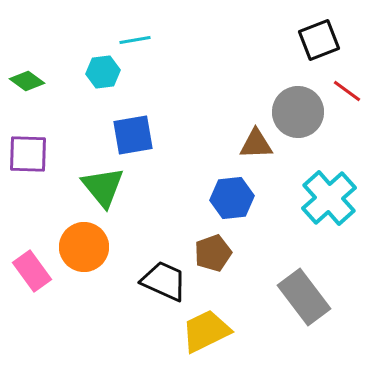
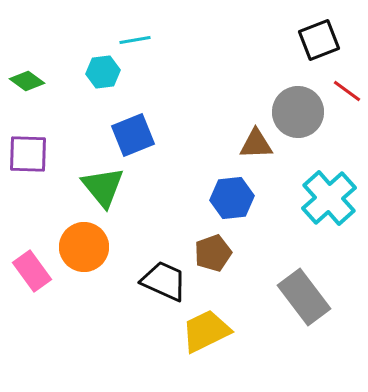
blue square: rotated 12 degrees counterclockwise
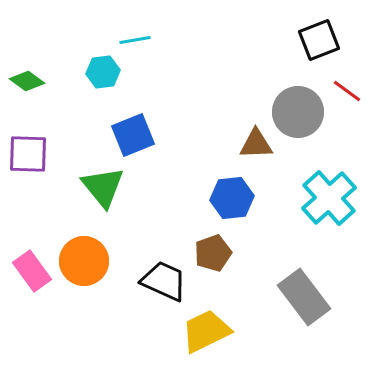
orange circle: moved 14 px down
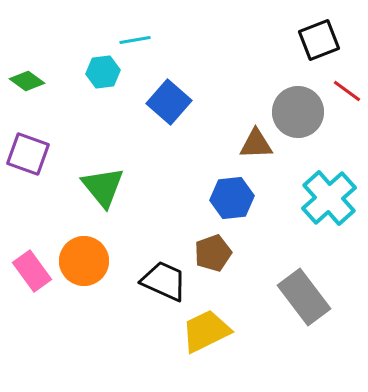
blue square: moved 36 px right, 33 px up; rotated 27 degrees counterclockwise
purple square: rotated 18 degrees clockwise
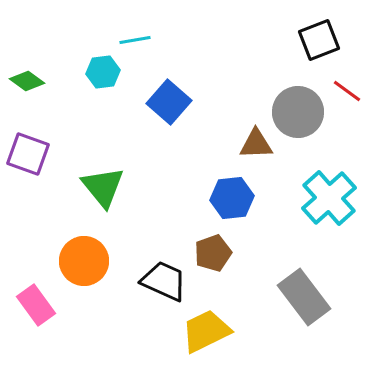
pink rectangle: moved 4 px right, 34 px down
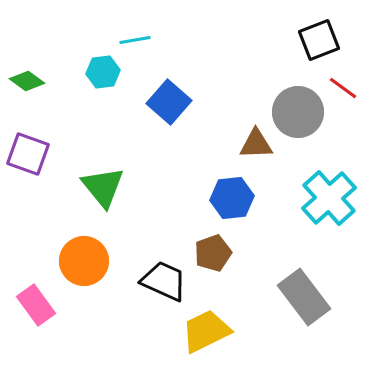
red line: moved 4 px left, 3 px up
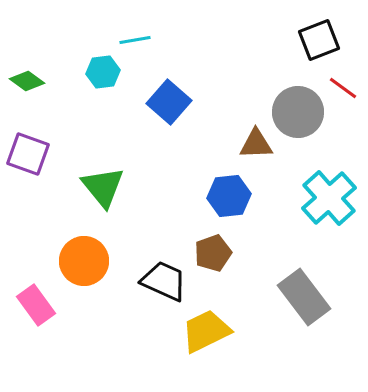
blue hexagon: moved 3 px left, 2 px up
